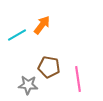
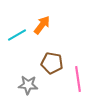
brown pentagon: moved 3 px right, 4 px up
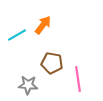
orange arrow: moved 1 px right
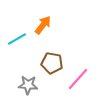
cyan line: moved 4 px down
pink line: rotated 50 degrees clockwise
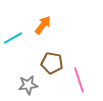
cyan line: moved 4 px left, 1 px up
pink line: moved 1 px right, 1 px down; rotated 60 degrees counterclockwise
gray star: rotated 12 degrees counterclockwise
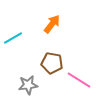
orange arrow: moved 9 px right, 1 px up
pink line: rotated 40 degrees counterclockwise
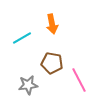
orange arrow: rotated 132 degrees clockwise
cyan line: moved 9 px right
pink line: rotated 30 degrees clockwise
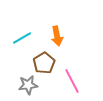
orange arrow: moved 5 px right, 12 px down
brown pentagon: moved 8 px left; rotated 30 degrees clockwise
pink line: moved 7 px left, 1 px down
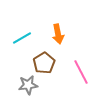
orange arrow: moved 1 px right, 2 px up
pink line: moved 9 px right, 9 px up
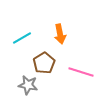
orange arrow: moved 2 px right
pink line: rotated 45 degrees counterclockwise
gray star: rotated 18 degrees clockwise
